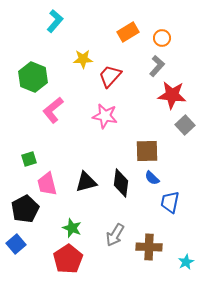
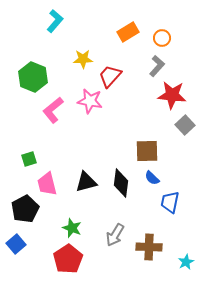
pink star: moved 15 px left, 15 px up
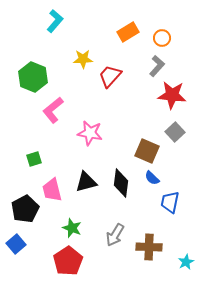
pink star: moved 32 px down
gray square: moved 10 px left, 7 px down
brown square: rotated 25 degrees clockwise
green square: moved 5 px right
pink trapezoid: moved 5 px right, 6 px down
red pentagon: moved 2 px down
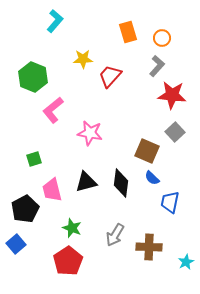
orange rectangle: rotated 75 degrees counterclockwise
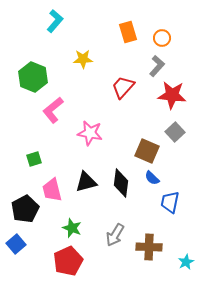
red trapezoid: moved 13 px right, 11 px down
red pentagon: rotated 8 degrees clockwise
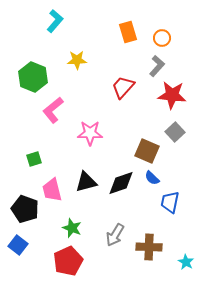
yellow star: moved 6 px left, 1 px down
pink star: rotated 10 degrees counterclockwise
black diamond: rotated 64 degrees clockwise
black pentagon: rotated 24 degrees counterclockwise
blue square: moved 2 px right, 1 px down; rotated 12 degrees counterclockwise
cyan star: rotated 14 degrees counterclockwise
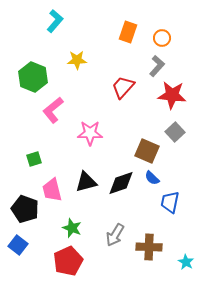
orange rectangle: rotated 35 degrees clockwise
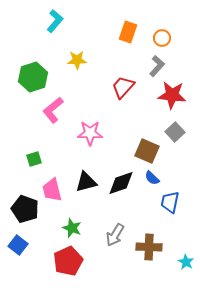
green hexagon: rotated 20 degrees clockwise
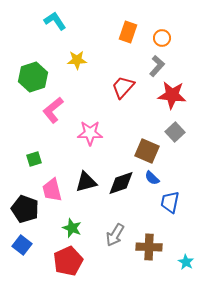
cyan L-shape: rotated 75 degrees counterclockwise
blue square: moved 4 px right
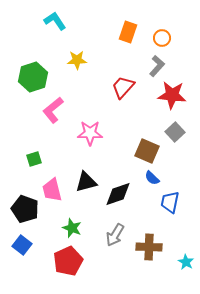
black diamond: moved 3 px left, 11 px down
